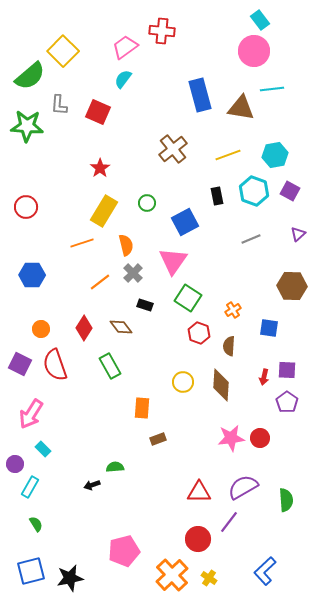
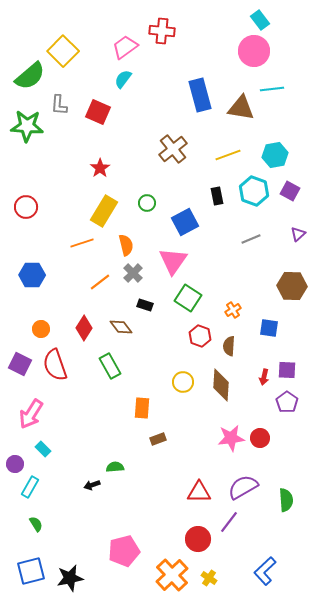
red hexagon at (199, 333): moved 1 px right, 3 px down
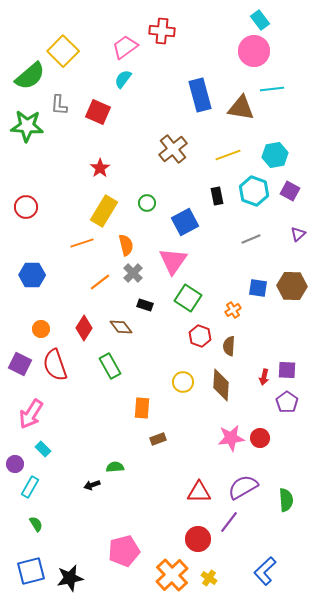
blue square at (269, 328): moved 11 px left, 40 px up
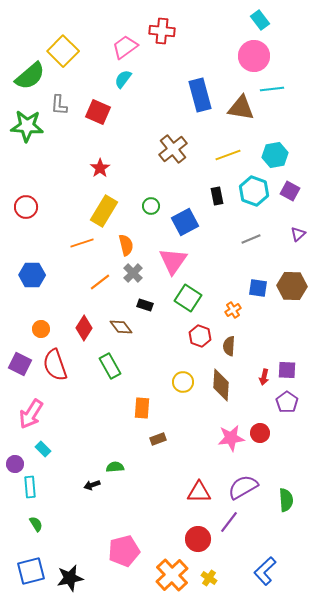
pink circle at (254, 51): moved 5 px down
green circle at (147, 203): moved 4 px right, 3 px down
red circle at (260, 438): moved 5 px up
cyan rectangle at (30, 487): rotated 35 degrees counterclockwise
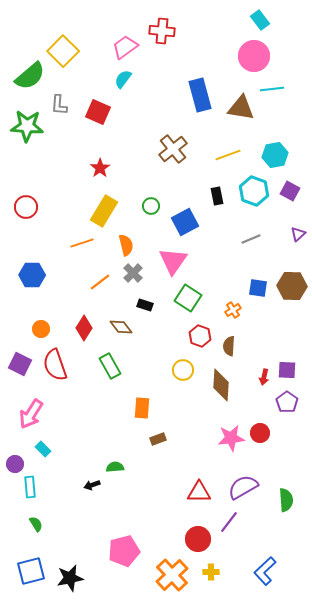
yellow circle at (183, 382): moved 12 px up
yellow cross at (209, 578): moved 2 px right, 6 px up; rotated 35 degrees counterclockwise
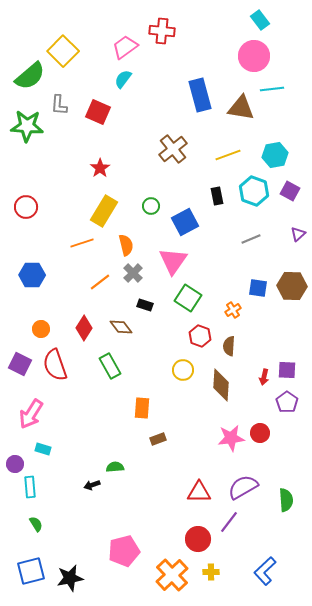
cyan rectangle at (43, 449): rotated 28 degrees counterclockwise
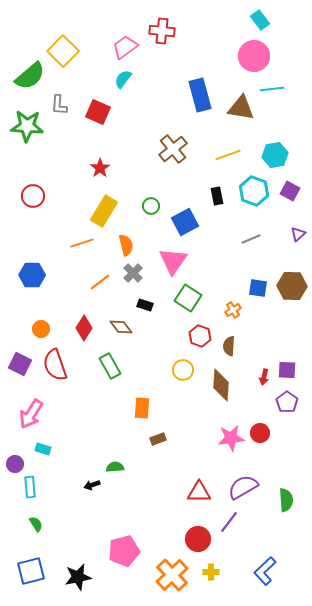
red circle at (26, 207): moved 7 px right, 11 px up
black star at (70, 578): moved 8 px right, 1 px up
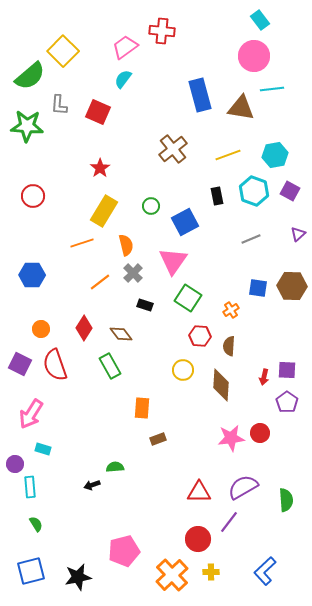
orange cross at (233, 310): moved 2 px left
brown diamond at (121, 327): moved 7 px down
red hexagon at (200, 336): rotated 15 degrees counterclockwise
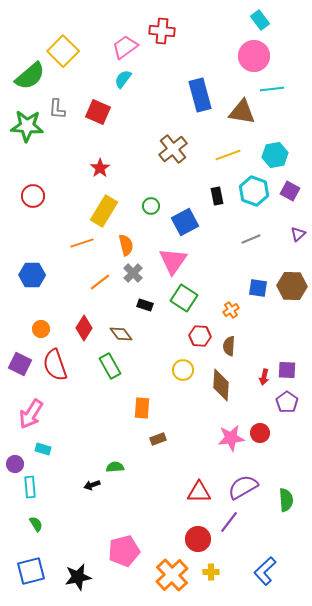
gray L-shape at (59, 105): moved 2 px left, 4 px down
brown triangle at (241, 108): moved 1 px right, 4 px down
green square at (188, 298): moved 4 px left
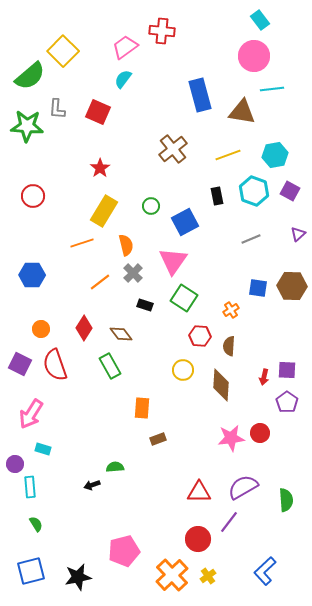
yellow cross at (211, 572): moved 3 px left, 4 px down; rotated 35 degrees counterclockwise
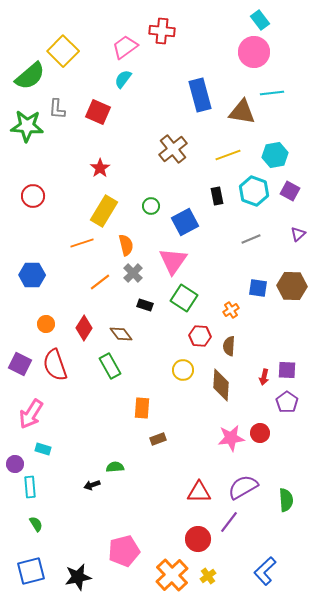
pink circle at (254, 56): moved 4 px up
cyan line at (272, 89): moved 4 px down
orange circle at (41, 329): moved 5 px right, 5 px up
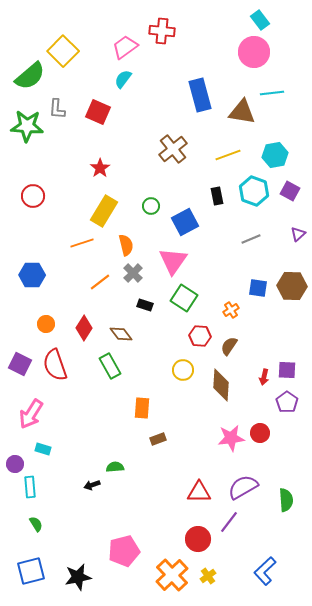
brown semicircle at (229, 346): rotated 30 degrees clockwise
